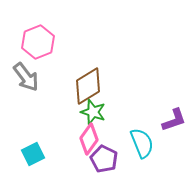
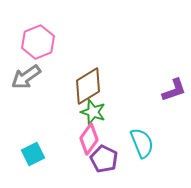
gray arrow: rotated 92 degrees clockwise
purple L-shape: moved 30 px up
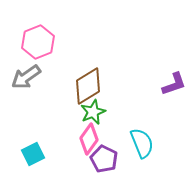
purple L-shape: moved 6 px up
green star: rotated 30 degrees clockwise
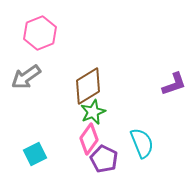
pink hexagon: moved 2 px right, 9 px up
cyan square: moved 2 px right
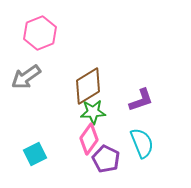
purple L-shape: moved 33 px left, 16 px down
green star: rotated 20 degrees clockwise
purple pentagon: moved 2 px right
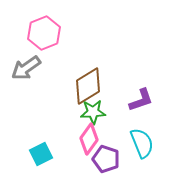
pink hexagon: moved 4 px right
gray arrow: moved 9 px up
cyan square: moved 6 px right
purple pentagon: rotated 8 degrees counterclockwise
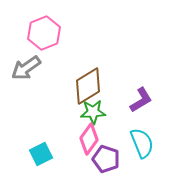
purple L-shape: rotated 12 degrees counterclockwise
